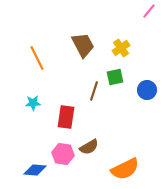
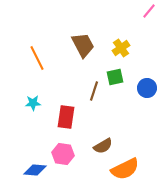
blue circle: moved 2 px up
brown semicircle: moved 14 px right, 1 px up
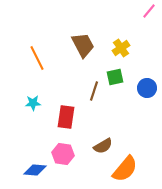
orange semicircle: rotated 24 degrees counterclockwise
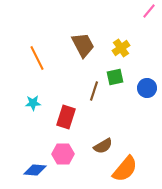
red rectangle: rotated 10 degrees clockwise
pink hexagon: rotated 10 degrees counterclockwise
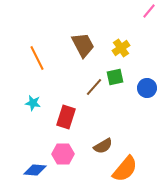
brown line: moved 4 px up; rotated 24 degrees clockwise
cyan star: rotated 14 degrees clockwise
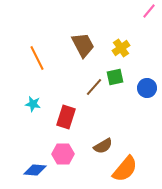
cyan star: moved 1 px down
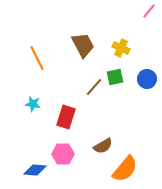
yellow cross: rotated 30 degrees counterclockwise
blue circle: moved 9 px up
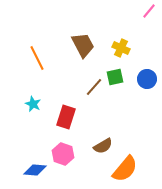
cyan star: rotated 14 degrees clockwise
pink hexagon: rotated 20 degrees clockwise
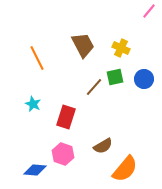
blue circle: moved 3 px left
